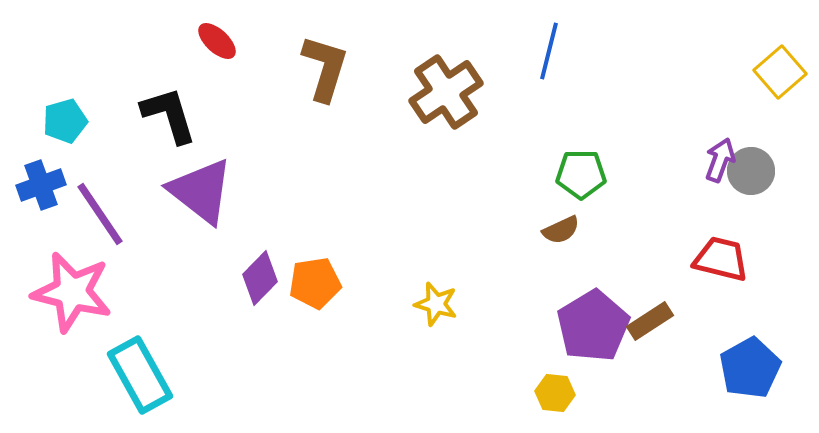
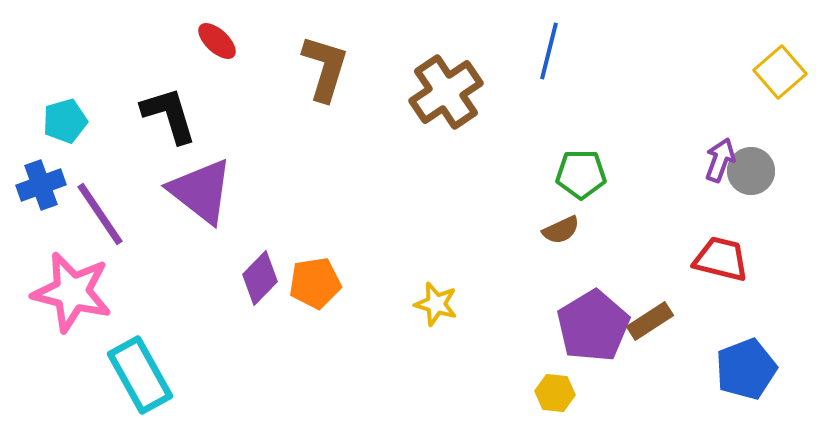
blue pentagon: moved 4 px left, 1 px down; rotated 8 degrees clockwise
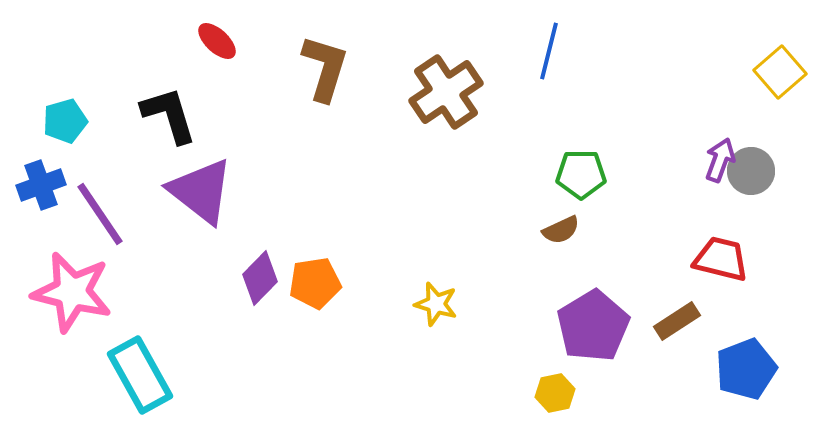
brown rectangle: moved 27 px right
yellow hexagon: rotated 18 degrees counterclockwise
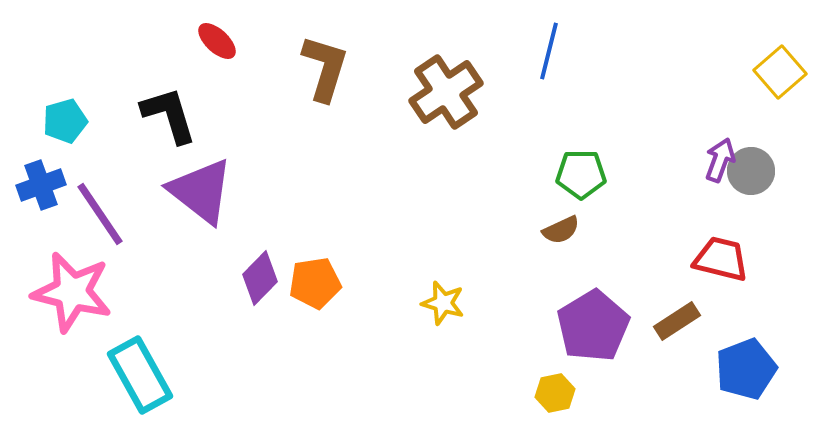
yellow star: moved 7 px right, 1 px up
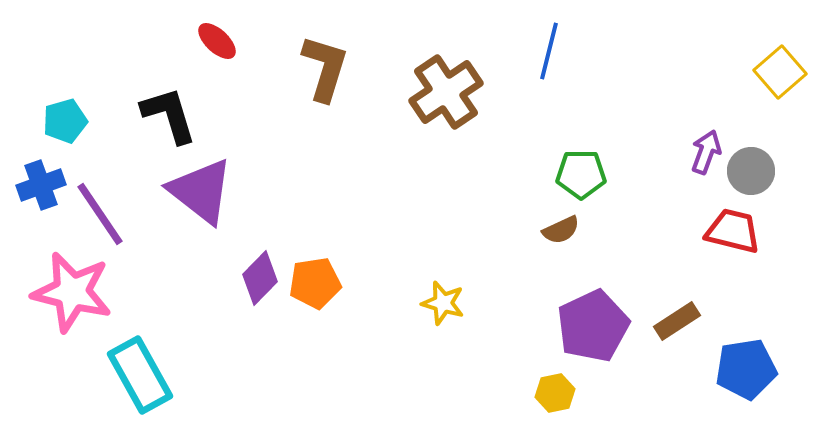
purple arrow: moved 14 px left, 8 px up
red trapezoid: moved 12 px right, 28 px up
purple pentagon: rotated 6 degrees clockwise
blue pentagon: rotated 12 degrees clockwise
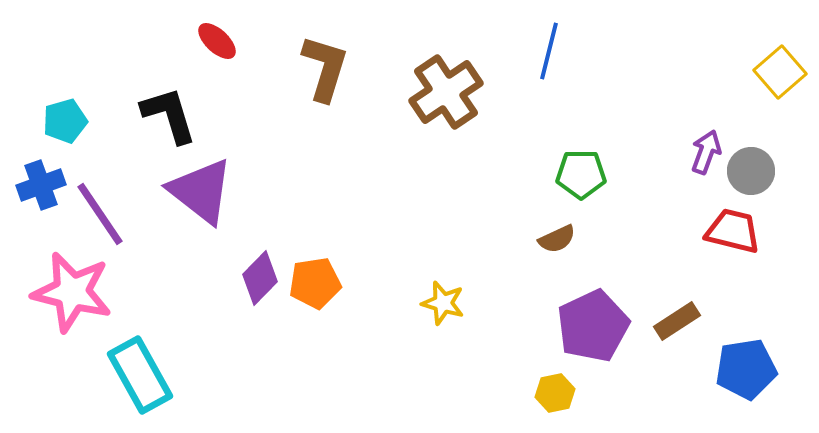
brown semicircle: moved 4 px left, 9 px down
